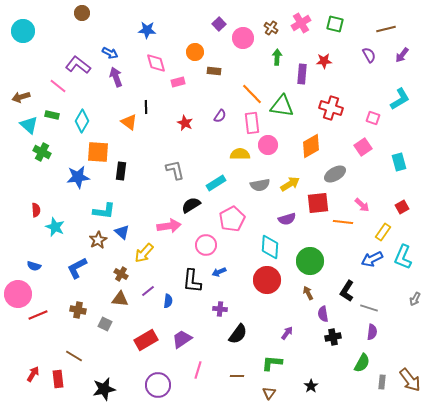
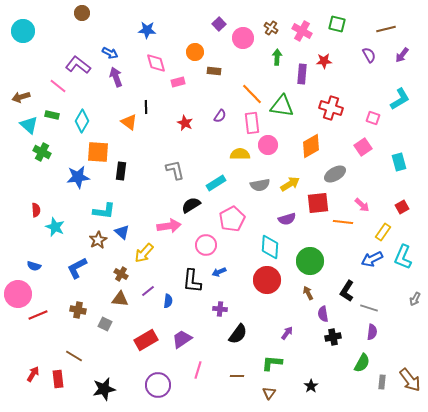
pink cross at (301, 23): moved 1 px right, 8 px down; rotated 30 degrees counterclockwise
green square at (335, 24): moved 2 px right
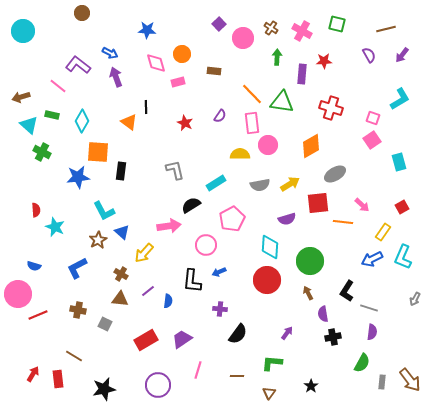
orange circle at (195, 52): moved 13 px left, 2 px down
green triangle at (282, 106): moved 4 px up
pink square at (363, 147): moved 9 px right, 7 px up
cyan L-shape at (104, 211): rotated 55 degrees clockwise
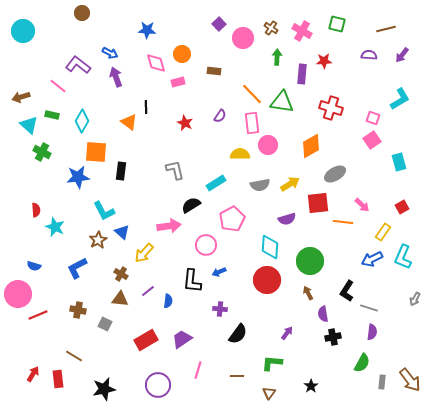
purple semicircle at (369, 55): rotated 56 degrees counterclockwise
orange square at (98, 152): moved 2 px left
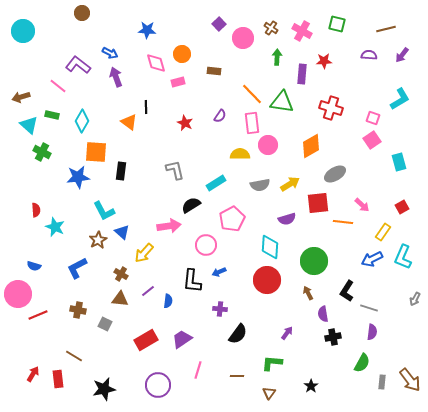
green circle at (310, 261): moved 4 px right
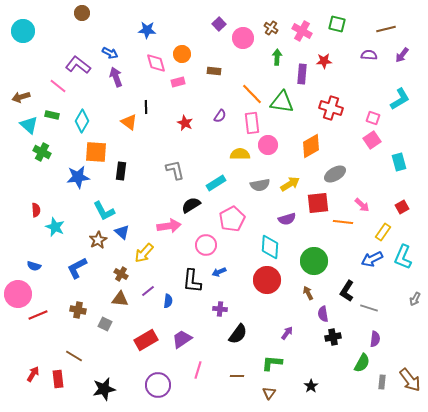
purple semicircle at (372, 332): moved 3 px right, 7 px down
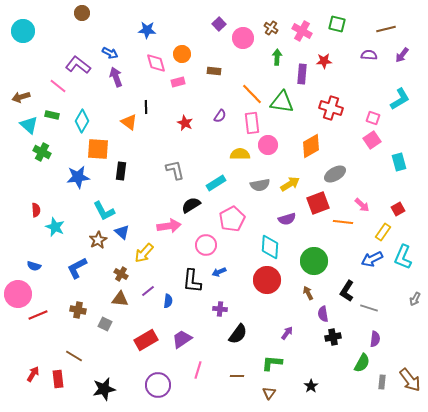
orange square at (96, 152): moved 2 px right, 3 px up
red square at (318, 203): rotated 15 degrees counterclockwise
red square at (402, 207): moved 4 px left, 2 px down
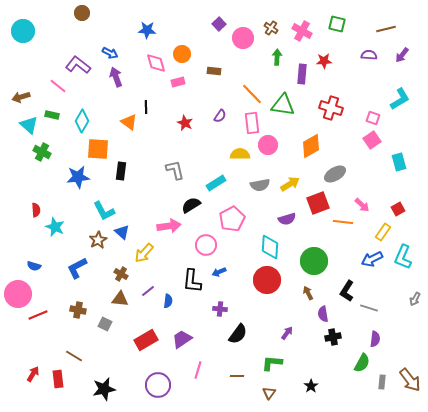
green triangle at (282, 102): moved 1 px right, 3 px down
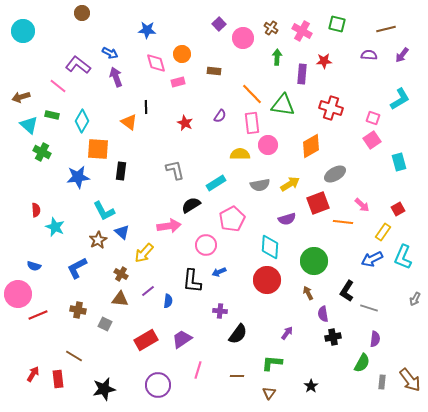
purple cross at (220, 309): moved 2 px down
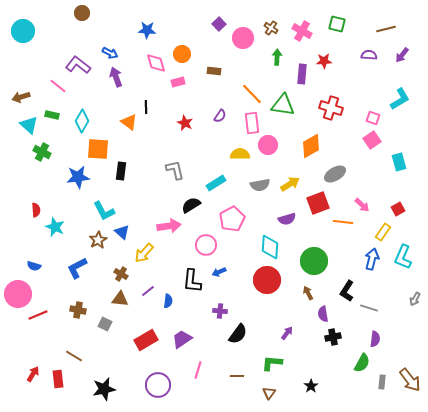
blue arrow at (372, 259): rotated 130 degrees clockwise
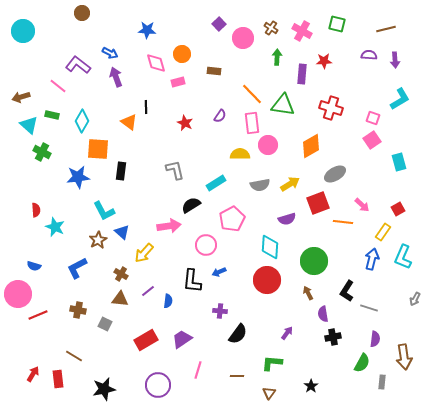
purple arrow at (402, 55): moved 7 px left, 5 px down; rotated 42 degrees counterclockwise
brown arrow at (410, 380): moved 6 px left, 23 px up; rotated 30 degrees clockwise
